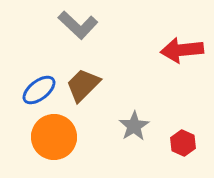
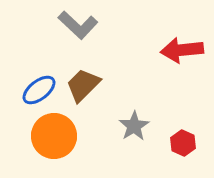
orange circle: moved 1 px up
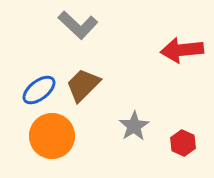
orange circle: moved 2 px left
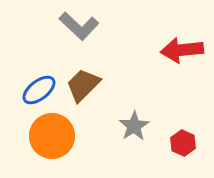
gray L-shape: moved 1 px right, 1 px down
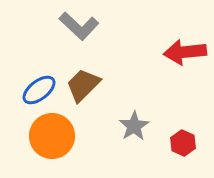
red arrow: moved 3 px right, 2 px down
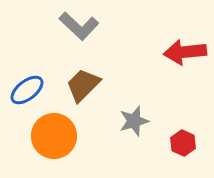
blue ellipse: moved 12 px left
gray star: moved 5 px up; rotated 16 degrees clockwise
orange circle: moved 2 px right
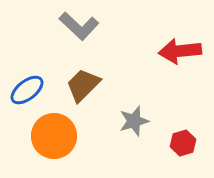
red arrow: moved 5 px left, 1 px up
red hexagon: rotated 20 degrees clockwise
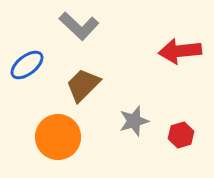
blue ellipse: moved 25 px up
orange circle: moved 4 px right, 1 px down
red hexagon: moved 2 px left, 8 px up
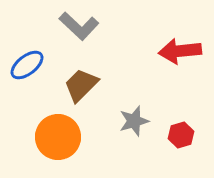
brown trapezoid: moved 2 px left
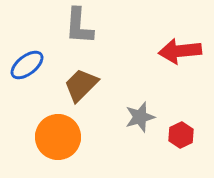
gray L-shape: rotated 51 degrees clockwise
gray star: moved 6 px right, 4 px up
red hexagon: rotated 10 degrees counterclockwise
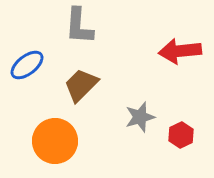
orange circle: moved 3 px left, 4 px down
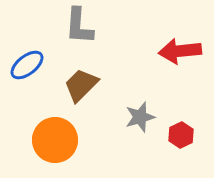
orange circle: moved 1 px up
